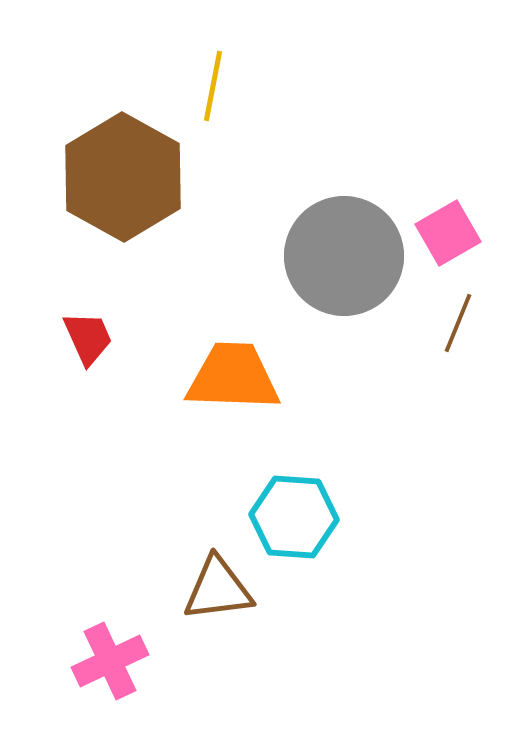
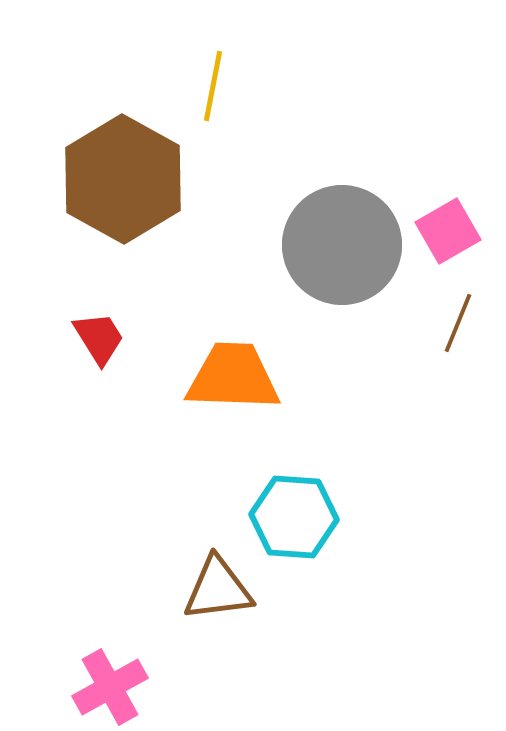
brown hexagon: moved 2 px down
pink square: moved 2 px up
gray circle: moved 2 px left, 11 px up
red trapezoid: moved 11 px right; rotated 8 degrees counterclockwise
pink cross: moved 26 px down; rotated 4 degrees counterclockwise
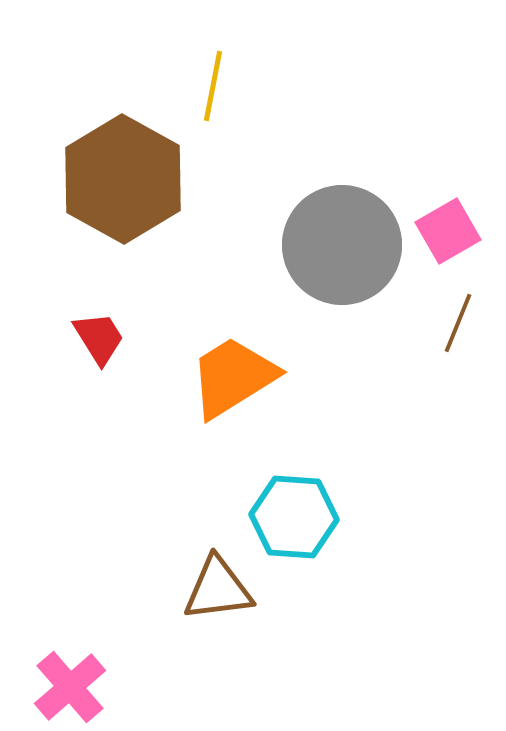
orange trapezoid: rotated 34 degrees counterclockwise
pink cross: moved 40 px left; rotated 12 degrees counterclockwise
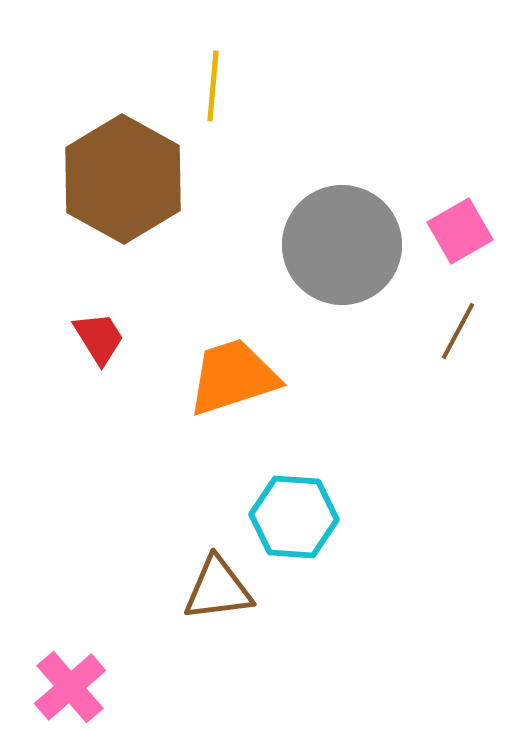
yellow line: rotated 6 degrees counterclockwise
pink square: moved 12 px right
brown line: moved 8 px down; rotated 6 degrees clockwise
orange trapezoid: rotated 14 degrees clockwise
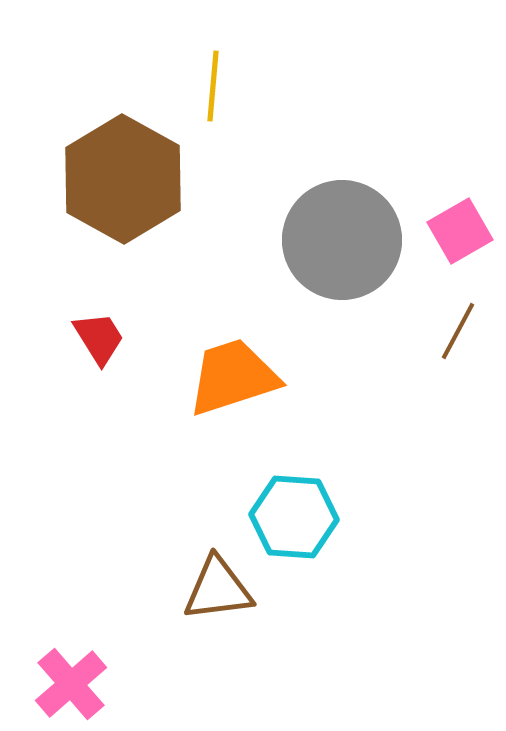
gray circle: moved 5 px up
pink cross: moved 1 px right, 3 px up
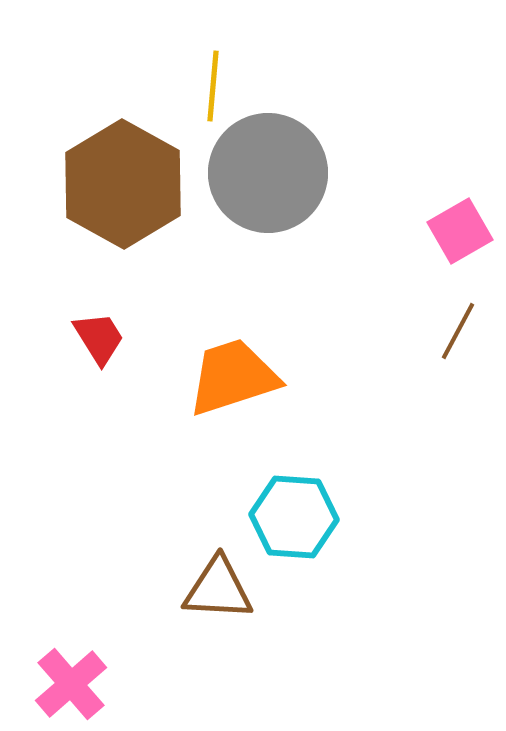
brown hexagon: moved 5 px down
gray circle: moved 74 px left, 67 px up
brown triangle: rotated 10 degrees clockwise
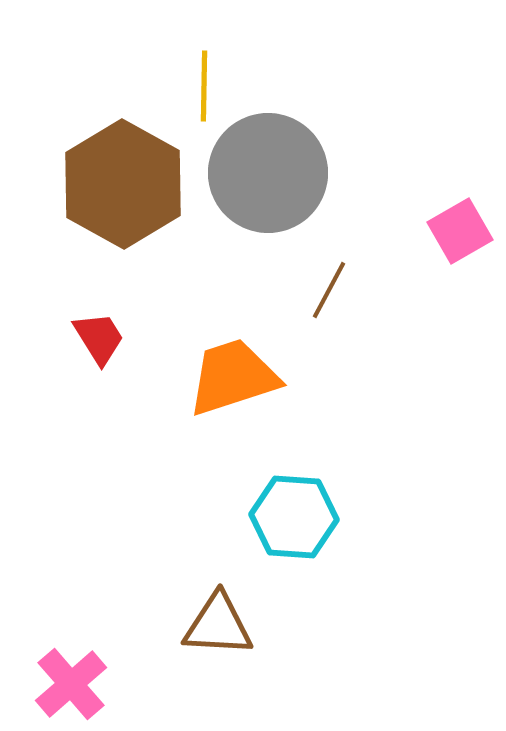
yellow line: moved 9 px left; rotated 4 degrees counterclockwise
brown line: moved 129 px left, 41 px up
brown triangle: moved 36 px down
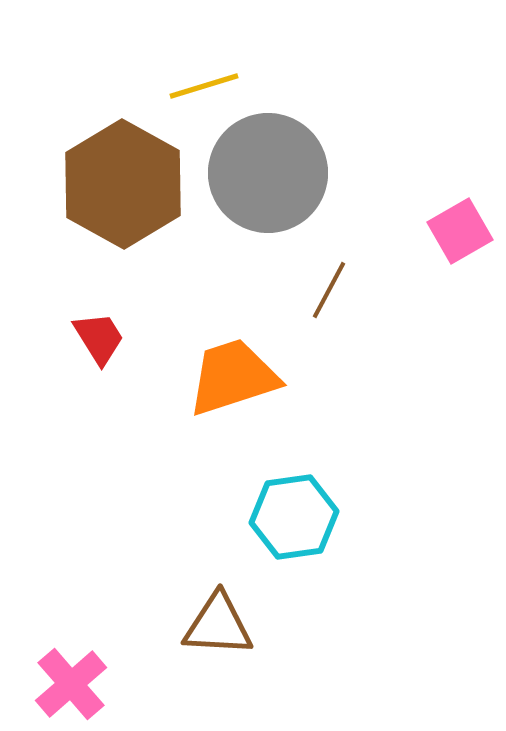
yellow line: rotated 72 degrees clockwise
cyan hexagon: rotated 12 degrees counterclockwise
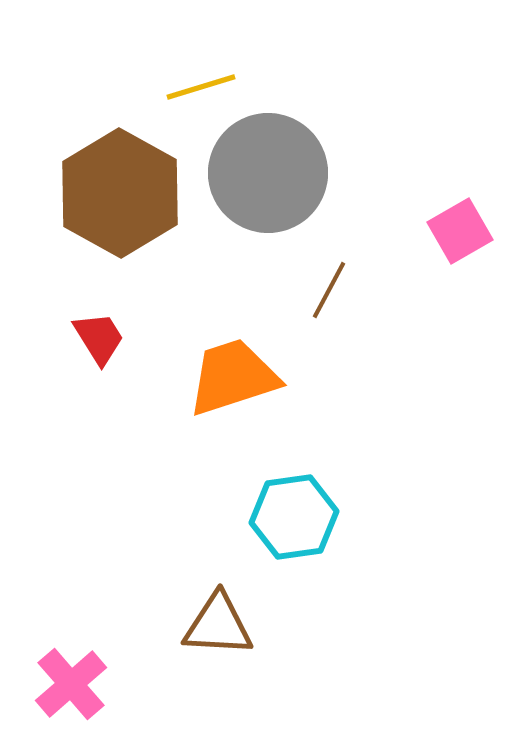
yellow line: moved 3 px left, 1 px down
brown hexagon: moved 3 px left, 9 px down
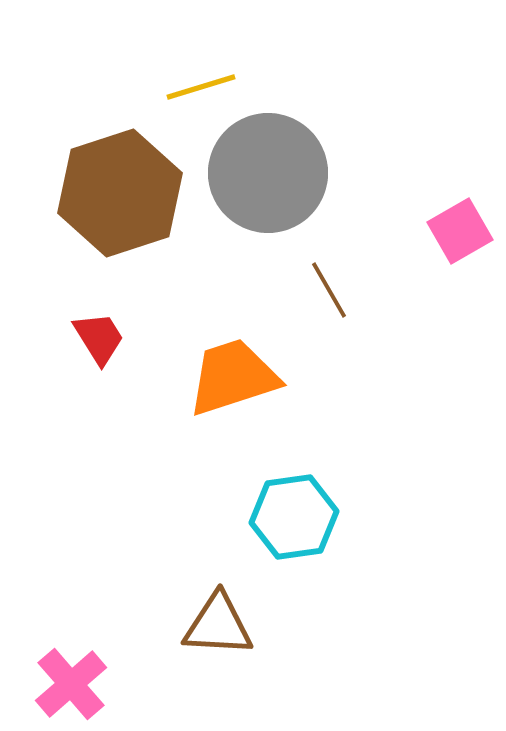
brown hexagon: rotated 13 degrees clockwise
brown line: rotated 58 degrees counterclockwise
